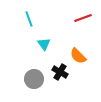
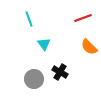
orange semicircle: moved 11 px right, 9 px up
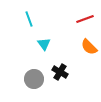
red line: moved 2 px right, 1 px down
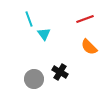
cyan triangle: moved 10 px up
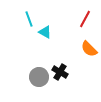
red line: rotated 42 degrees counterclockwise
cyan triangle: moved 1 px right, 2 px up; rotated 24 degrees counterclockwise
orange semicircle: moved 2 px down
gray circle: moved 5 px right, 2 px up
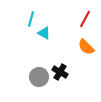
cyan line: moved 2 px right; rotated 35 degrees clockwise
cyan triangle: moved 1 px left, 1 px down
orange semicircle: moved 3 px left, 2 px up
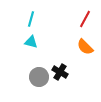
cyan triangle: moved 13 px left, 9 px down; rotated 16 degrees counterclockwise
orange semicircle: moved 1 px left
